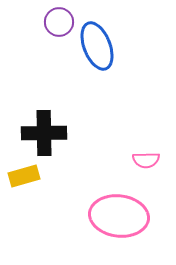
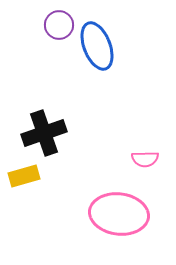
purple circle: moved 3 px down
black cross: rotated 18 degrees counterclockwise
pink semicircle: moved 1 px left, 1 px up
pink ellipse: moved 2 px up
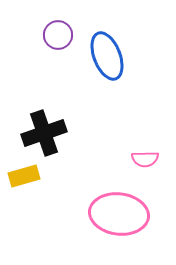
purple circle: moved 1 px left, 10 px down
blue ellipse: moved 10 px right, 10 px down
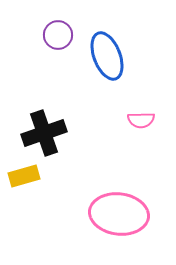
pink semicircle: moved 4 px left, 39 px up
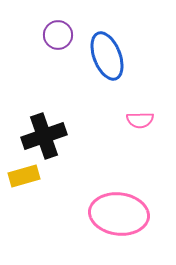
pink semicircle: moved 1 px left
black cross: moved 3 px down
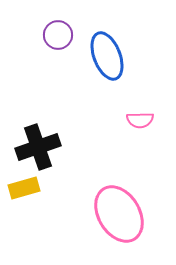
black cross: moved 6 px left, 11 px down
yellow rectangle: moved 12 px down
pink ellipse: rotated 52 degrees clockwise
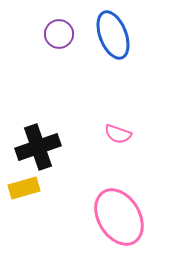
purple circle: moved 1 px right, 1 px up
blue ellipse: moved 6 px right, 21 px up
pink semicircle: moved 22 px left, 14 px down; rotated 20 degrees clockwise
pink ellipse: moved 3 px down
